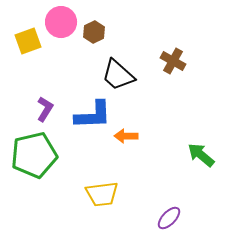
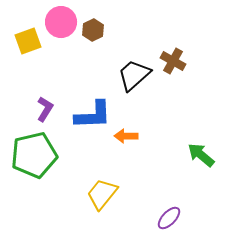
brown hexagon: moved 1 px left, 2 px up
black trapezoid: moved 16 px right; rotated 96 degrees clockwise
yellow trapezoid: rotated 136 degrees clockwise
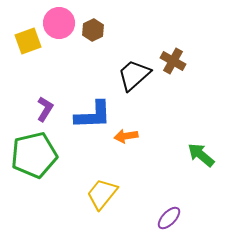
pink circle: moved 2 px left, 1 px down
orange arrow: rotated 10 degrees counterclockwise
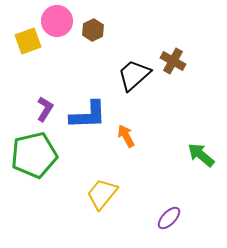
pink circle: moved 2 px left, 2 px up
blue L-shape: moved 5 px left
orange arrow: rotated 70 degrees clockwise
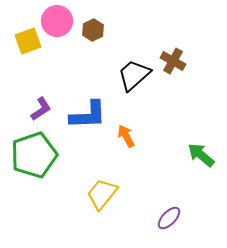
purple L-shape: moved 4 px left; rotated 25 degrees clockwise
green pentagon: rotated 6 degrees counterclockwise
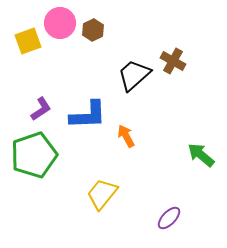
pink circle: moved 3 px right, 2 px down
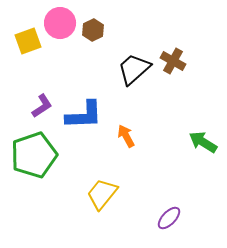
black trapezoid: moved 6 px up
purple L-shape: moved 1 px right, 3 px up
blue L-shape: moved 4 px left
green arrow: moved 2 px right, 13 px up; rotated 8 degrees counterclockwise
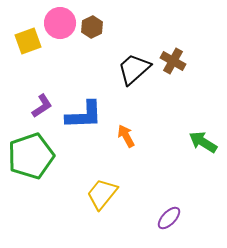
brown hexagon: moved 1 px left, 3 px up
green pentagon: moved 3 px left, 1 px down
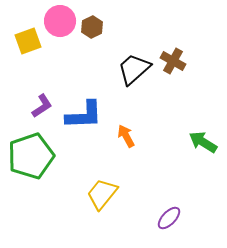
pink circle: moved 2 px up
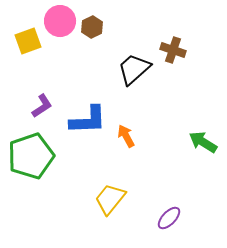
brown cross: moved 11 px up; rotated 10 degrees counterclockwise
blue L-shape: moved 4 px right, 5 px down
yellow trapezoid: moved 8 px right, 5 px down
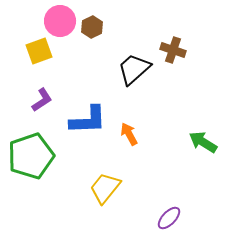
yellow square: moved 11 px right, 10 px down
purple L-shape: moved 6 px up
orange arrow: moved 3 px right, 2 px up
yellow trapezoid: moved 5 px left, 11 px up
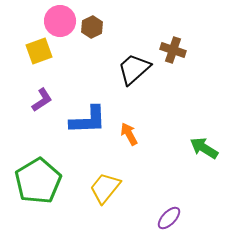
green arrow: moved 1 px right, 6 px down
green pentagon: moved 7 px right, 25 px down; rotated 12 degrees counterclockwise
